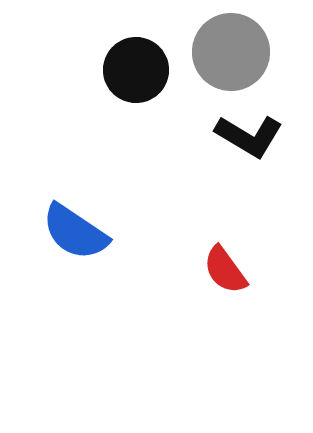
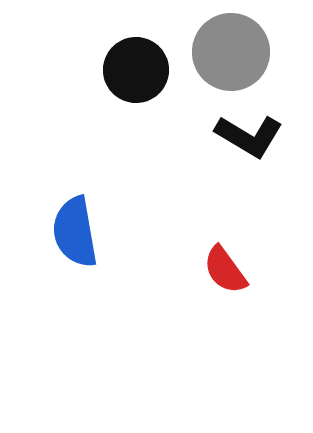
blue semicircle: rotated 46 degrees clockwise
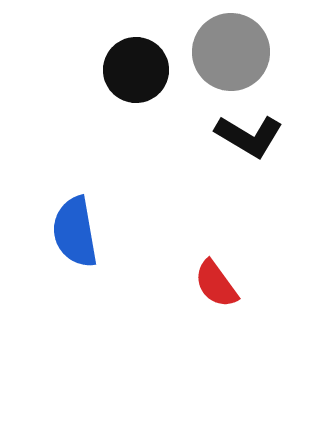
red semicircle: moved 9 px left, 14 px down
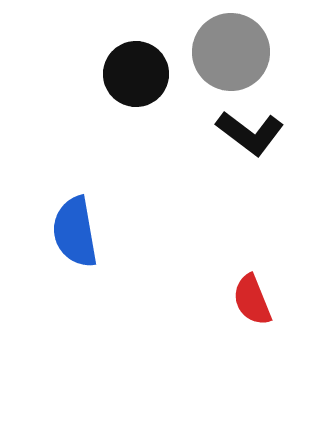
black circle: moved 4 px down
black L-shape: moved 1 px right, 3 px up; rotated 6 degrees clockwise
red semicircle: moved 36 px right, 16 px down; rotated 14 degrees clockwise
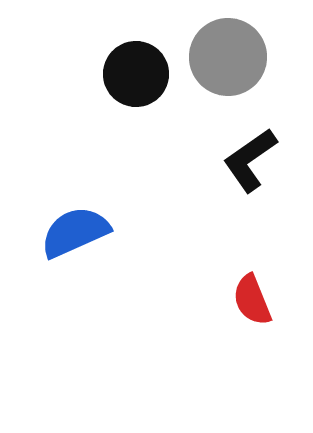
gray circle: moved 3 px left, 5 px down
black L-shape: moved 27 px down; rotated 108 degrees clockwise
blue semicircle: rotated 76 degrees clockwise
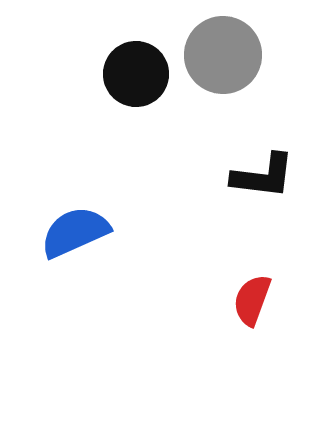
gray circle: moved 5 px left, 2 px up
black L-shape: moved 13 px right, 16 px down; rotated 138 degrees counterclockwise
red semicircle: rotated 42 degrees clockwise
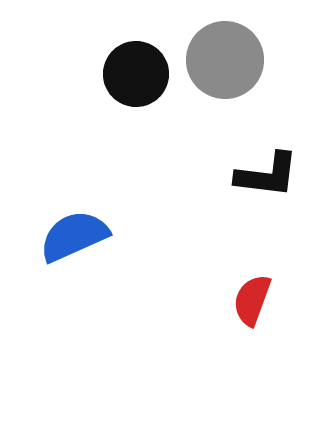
gray circle: moved 2 px right, 5 px down
black L-shape: moved 4 px right, 1 px up
blue semicircle: moved 1 px left, 4 px down
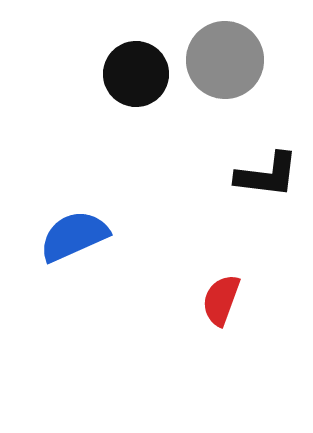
red semicircle: moved 31 px left
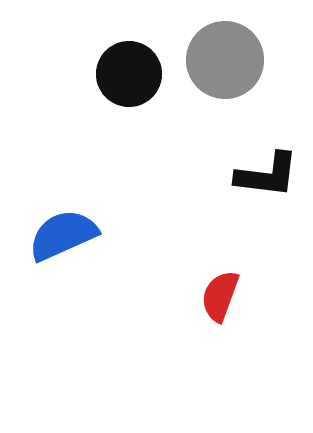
black circle: moved 7 px left
blue semicircle: moved 11 px left, 1 px up
red semicircle: moved 1 px left, 4 px up
